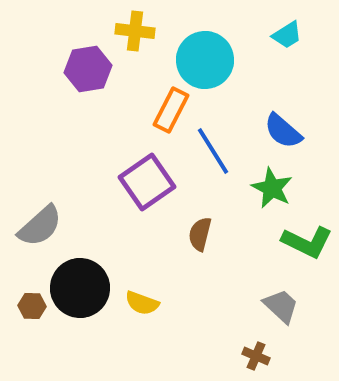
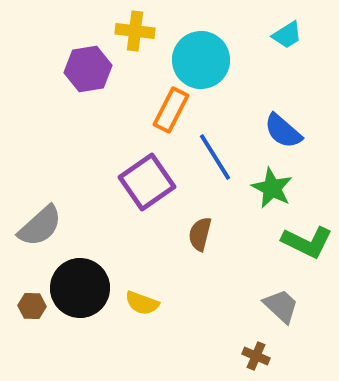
cyan circle: moved 4 px left
blue line: moved 2 px right, 6 px down
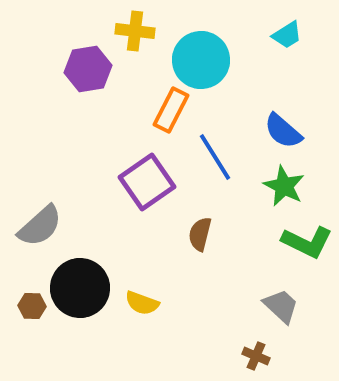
green star: moved 12 px right, 2 px up
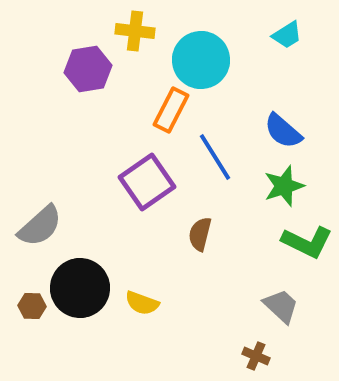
green star: rotated 27 degrees clockwise
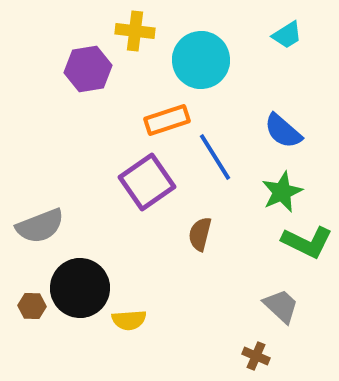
orange rectangle: moved 4 px left, 10 px down; rotated 45 degrees clockwise
green star: moved 2 px left, 6 px down; rotated 6 degrees counterclockwise
gray semicircle: rotated 21 degrees clockwise
yellow semicircle: moved 13 px left, 17 px down; rotated 24 degrees counterclockwise
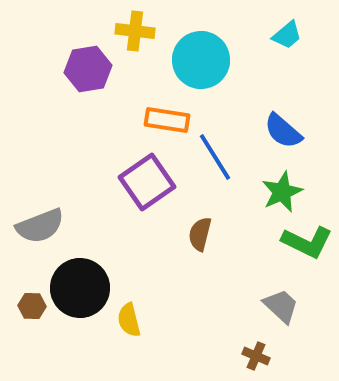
cyan trapezoid: rotated 8 degrees counterclockwise
orange rectangle: rotated 27 degrees clockwise
yellow semicircle: rotated 80 degrees clockwise
